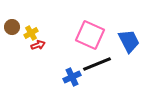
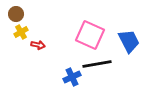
brown circle: moved 4 px right, 13 px up
yellow cross: moved 10 px left, 1 px up
red arrow: rotated 32 degrees clockwise
black line: rotated 12 degrees clockwise
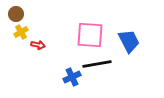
pink square: rotated 20 degrees counterclockwise
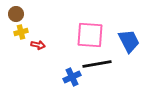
yellow cross: rotated 16 degrees clockwise
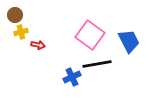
brown circle: moved 1 px left, 1 px down
pink square: rotated 32 degrees clockwise
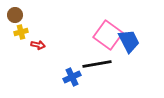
pink square: moved 18 px right
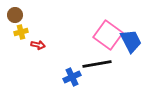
blue trapezoid: moved 2 px right
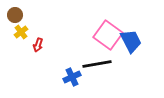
yellow cross: rotated 24 degrees counterclockwise
red arrow: rotated 96 degrees clockwise
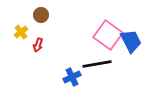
brown circle: moved 26 px right
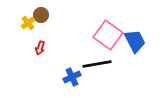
yellow cross: moved 7 px right, 9 px up
blue trapezoid: moved 4 px right
red arrow: moved 2 px right, 3 px down
